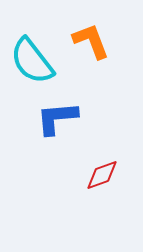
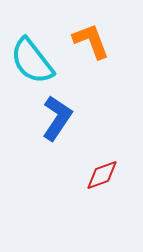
blue L-shape: rotated 129 degrees clockwise
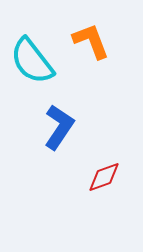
blue L-shape: moved 2 px right, 9 px down
red diamond: moved 2 px right, 2 px down
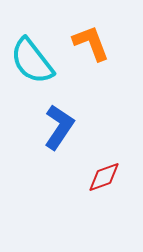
orange L-shape: moved 2 px down
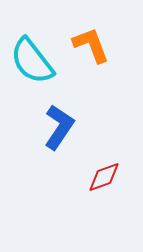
orange L-shape: moved 2 px down
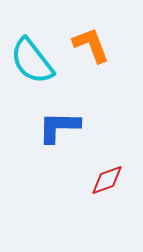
blue L-shape: rotated 123 degrees counterclockwise
red diamond: moved 3 px right, 3 px down
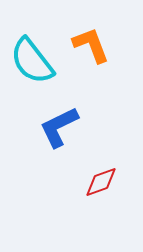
blue L-shape: rotated 27 degrees counterclockwise
red diamond: moved 6 px left, 2 px down
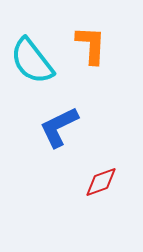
orange L-shape: rotated 24 degrees clockwise
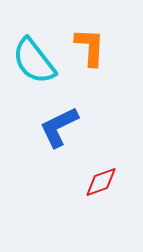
orange L-shape: moved 1 px left, 2 px down
cyan semicircle: moved 2 px right
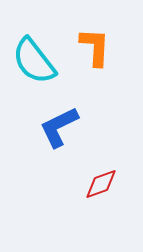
orange L-shape: moved 5 px right
red diamond: moved 2 px down
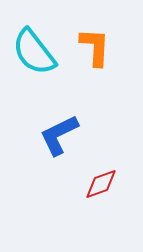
cyan semicircle: moved 9 px up
blue L-shape: moved 8 px down
